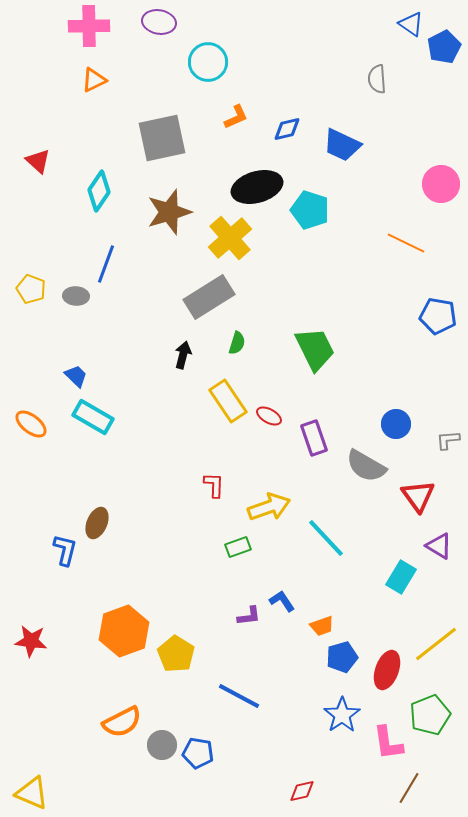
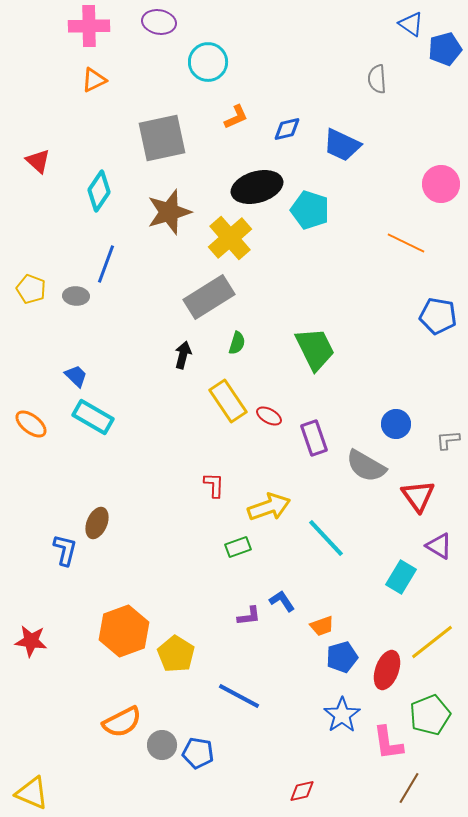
blue pentagon at (444, 47): moved 1 px right, 2 px down; rotated 12 degrees clockwise
yellow line at (436, 644): moved 4 px left, 2 px up
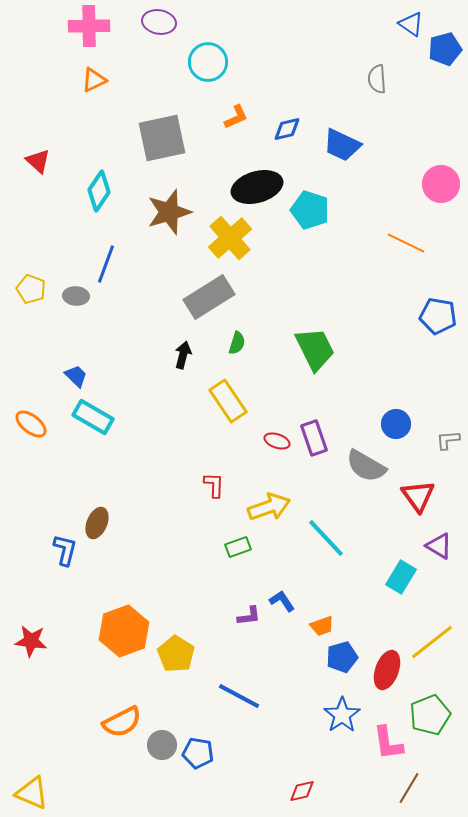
red ellipse at (269, 416): moved 8 px right, 25 px down; rotated 10 degrees counterclockwise
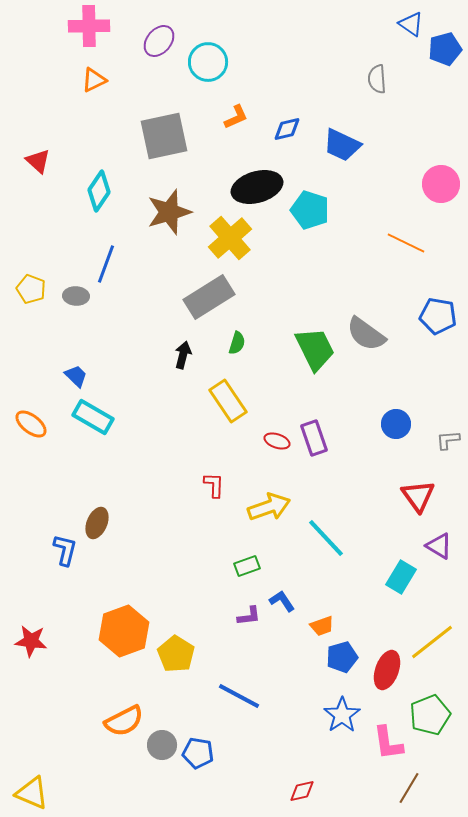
purple ellipse at (159, 22): moved 19 px down; rotated 60 degrees counterclockwise
gray square at (162, 138): moved 2 px right, 2 px up
gray semicircle at (366, 466): moved 132 px up; rotated 6 degrees clockwise
green rectangle at (238, 547): moved 9 px right, 19 px down
orange semicircle at (122, 722): moved 2 px right, 1 px up
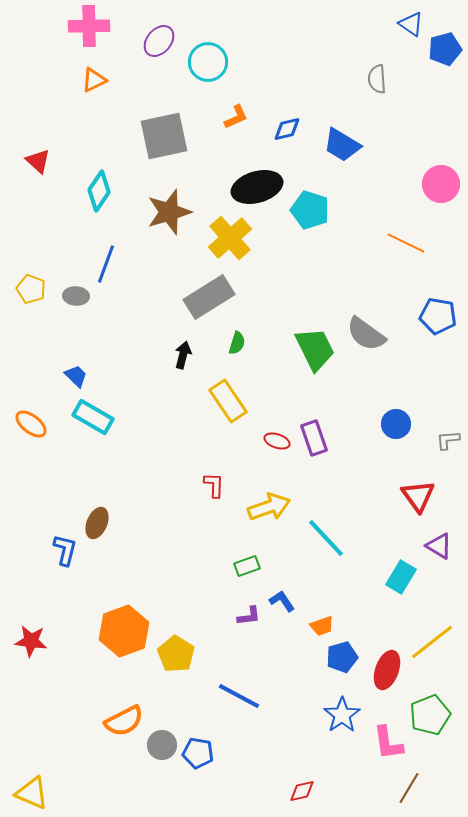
blue trapezoid at (342, 145): rotated 6 degrees clockwise
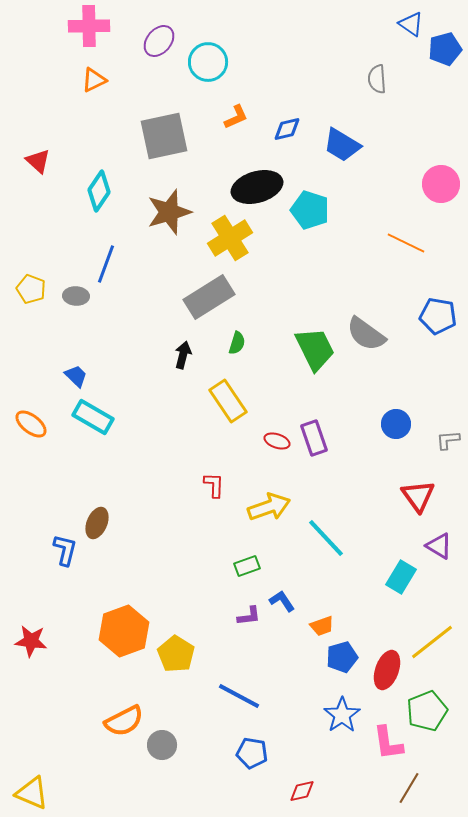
yellow cross at (230, 238): rotated 9 degrees clockwise
green pentagon at (430, 715): moved 3 px left, 4 px up
blue pentagon at (198, 753): moved 54 px right
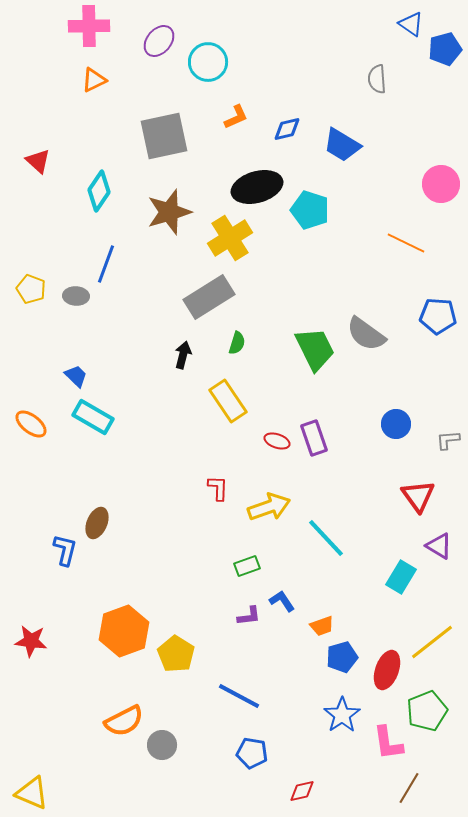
blue pentagon at (438, 316): rotated 6 degrees counterclockwise
red L-shape at (214, 485): moved 4 px right, 3 px down
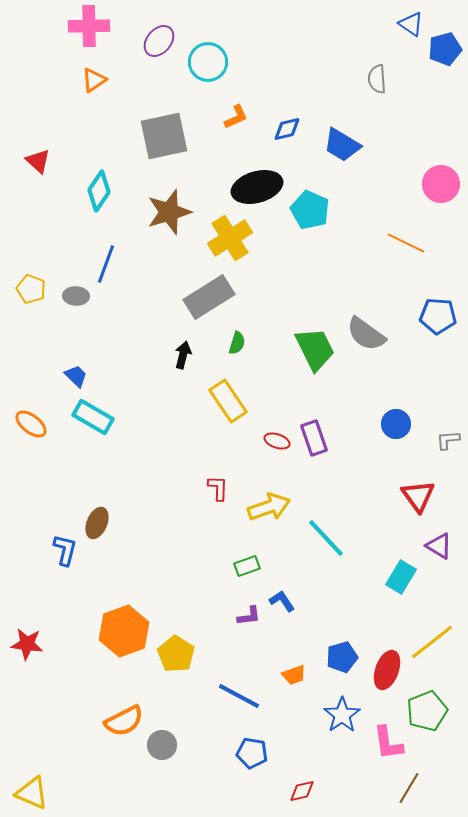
orange triangle at (94, 80): rotated 8 degrees counterclockwise
cyan pentagon at (310, 210): rotated 6 degrees clockwise
orange trapezoid at (322, 626): moved 28 px left, 49 px down
red star at (31, 641): moved 4 px left, 3 px down
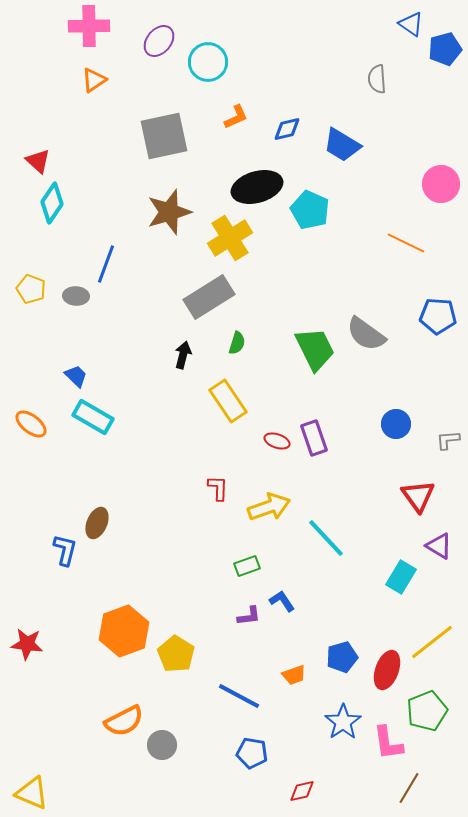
cyan diamond at (99, 191): moved 47 px left, 12 px down
blue star at (342, 715): moved 1 px right, 7 px down
